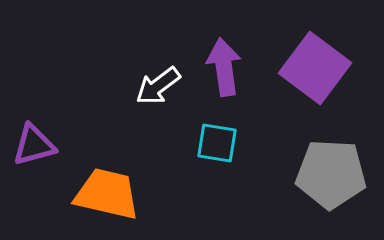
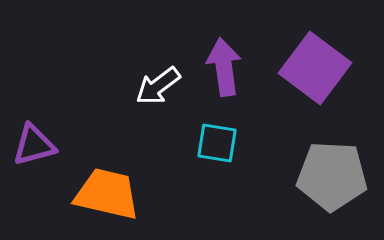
gray pentagon: moved 1 px right, 2 px down
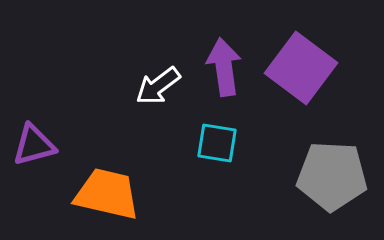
purple square: moved 14 px left
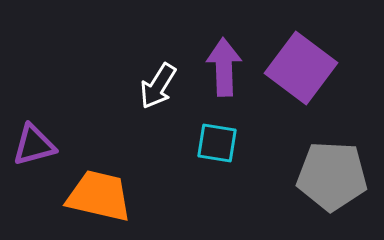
purple arrow: rotated 6 degrees clockwise
white arrow: rotated 21 degrees counterclockwise
orange trapezoid: moved 8 px left, 2 px down
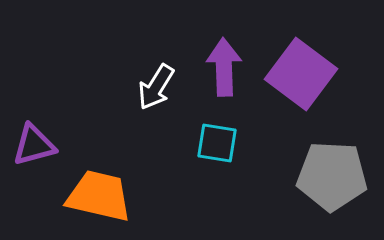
purple square: moved 6 px down
white arrow: moved 2 px left, 1 px down
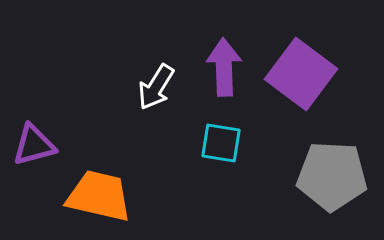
cyan square: moved 4 px right
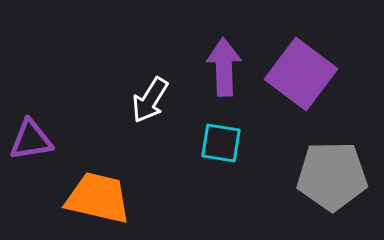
white arrow: moved 6 px left, 13 px down
purple triangle: moved 3 px left, 5 px up; rotated 6 degrees clockwise
gray pentagon: rotated 4 degrees counterclockwise
orange trapezoid: moved 1 px left, 2 px down
